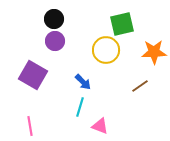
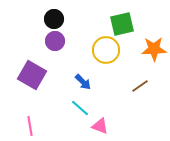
orange star: moved 3 px up
purple square: moved 1 px left
cyan line: moved 1 px down; rotated 66 degrees counterclockwise
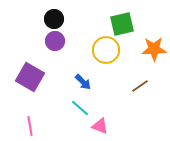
purple square: moved 2 px left, 2 px down
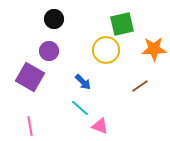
purple circle: moved 6 px left, 10 px down
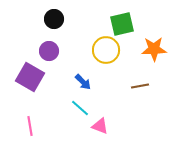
brown line: rotated 24 degrees clockwise
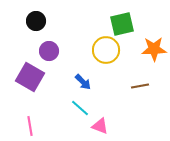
black circle: moved 18 px left, 2 px down
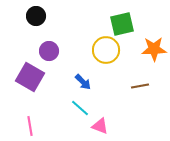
black circle: moved 5 px up
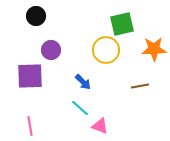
purple circle: moved 2 px right, 1 px up
purple square: moved 1 px up; rotated 32 degrees counterclockwise
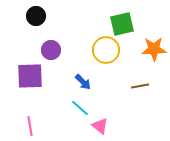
pink triangle: rotated 18 degrees clockwise
